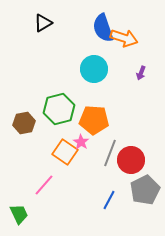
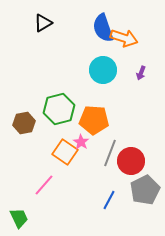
cyan circle: moved 9 px right, 1 px down
red circle: moved 1 px down
green trapezoid: moved 4 px down
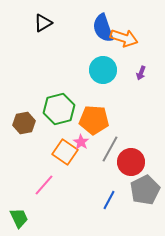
gray line: moved 4 px up; rotated 8 degrees clockwise
red circle: moved 1 px down
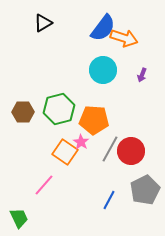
blue semicircle: rotated 124 degrees counterclockwise
purple arrow: moved 1 px right, 2 px down
brown hexagon: moved 1 px left, 11 px up; rotated 10 degrees clockwise
red circle: moved 11 px up
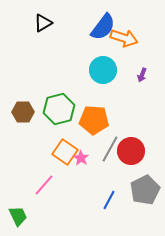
blue semicircle: moved 1 px up
pink star: moved 16 px down
green trapezoid: moved 1 px left, 2 px up
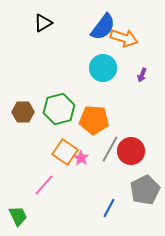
cyan circle: moved 2 px up
blue line: moved 8 px down
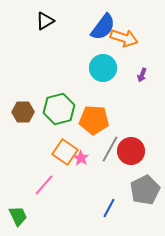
black triangle: moved 2 px right, 2 px up
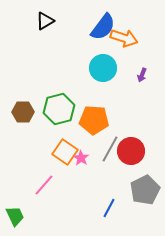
green trapezoid: moved 3 px left
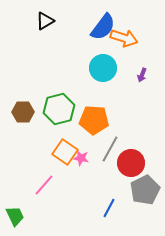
red circle: moved 12 px down
pink star: rotated 21 degrees counterclockwise
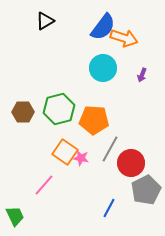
gray pentagon: moved 1 px right
